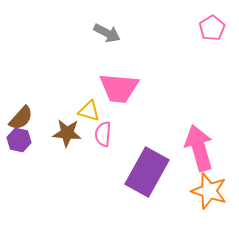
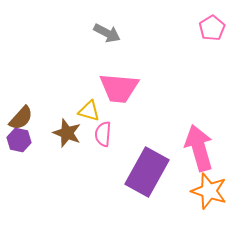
brown star: rotated 16 degrees clockwise
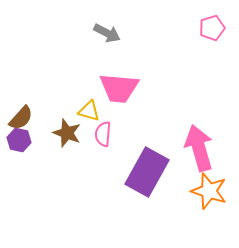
pink pentagon: rotated 15 degrees clockwise
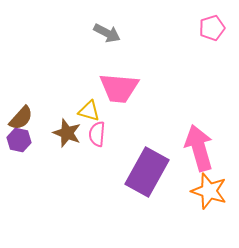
pink semicircle: moved 6 px left
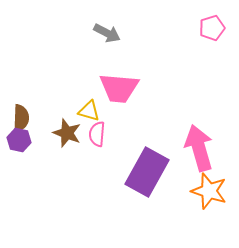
brown semicircle: rotated 40 degrees counterclockwise
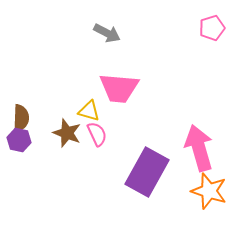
pink semicircle: rotated 150 degrees clockwise
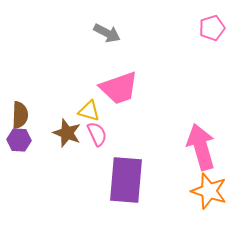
pink trapezoid: rotated 24 degrees counterclockwise
brown semicircle: moved 1 px left, 3 px up
purple hexagon: rotated 10 degrees counterclockwise
pink arrow: moved 2 px right, 1 px up
purple rectangle: moved 21 px left, 8 px down; rotated 24 degrees counterclockwise
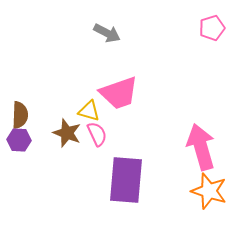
pink trapezoid: moved 5 px down
